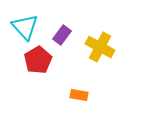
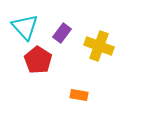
purple rectangle: moved 2 px up
yellow cross: moved 1 px left, 1 px up; rotated 8 degrees counterclockwise
red pentagon: rotated 8 degrees counterclockwise
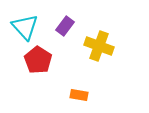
purple rectangle: moved 3 px right, 7 px up
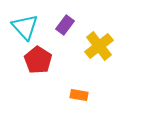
purple rectangle: moved 1 px up
yellow cross: rotated 32 degrees clockwise
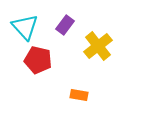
yellow cross: moved 1 px left
red pentagon: rotated 20 degrees counterclockwise
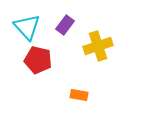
cyan triangle: moved 2 px right
yellow cross: rotated 20 degrees clockwise
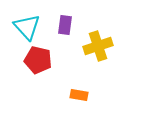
purple rectangle: rotated 30 degrees counterclockwise
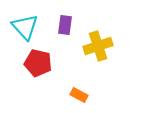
cyan triangle: moved 2 px left
red pentagon: moved 3 px down
orange rectangle: rotated 18 degrees clockwise
